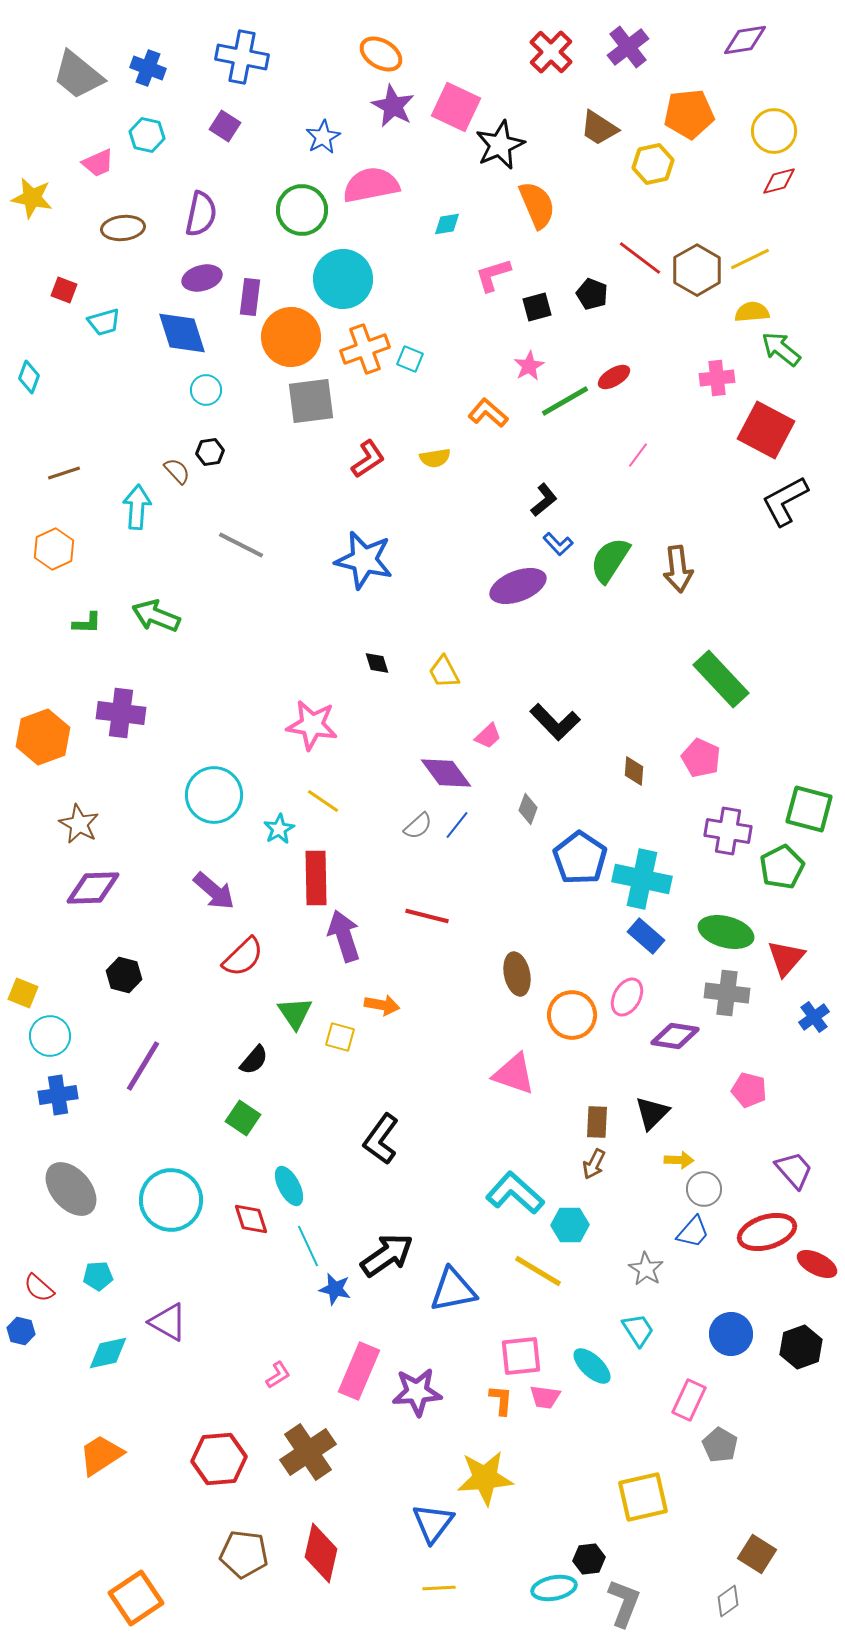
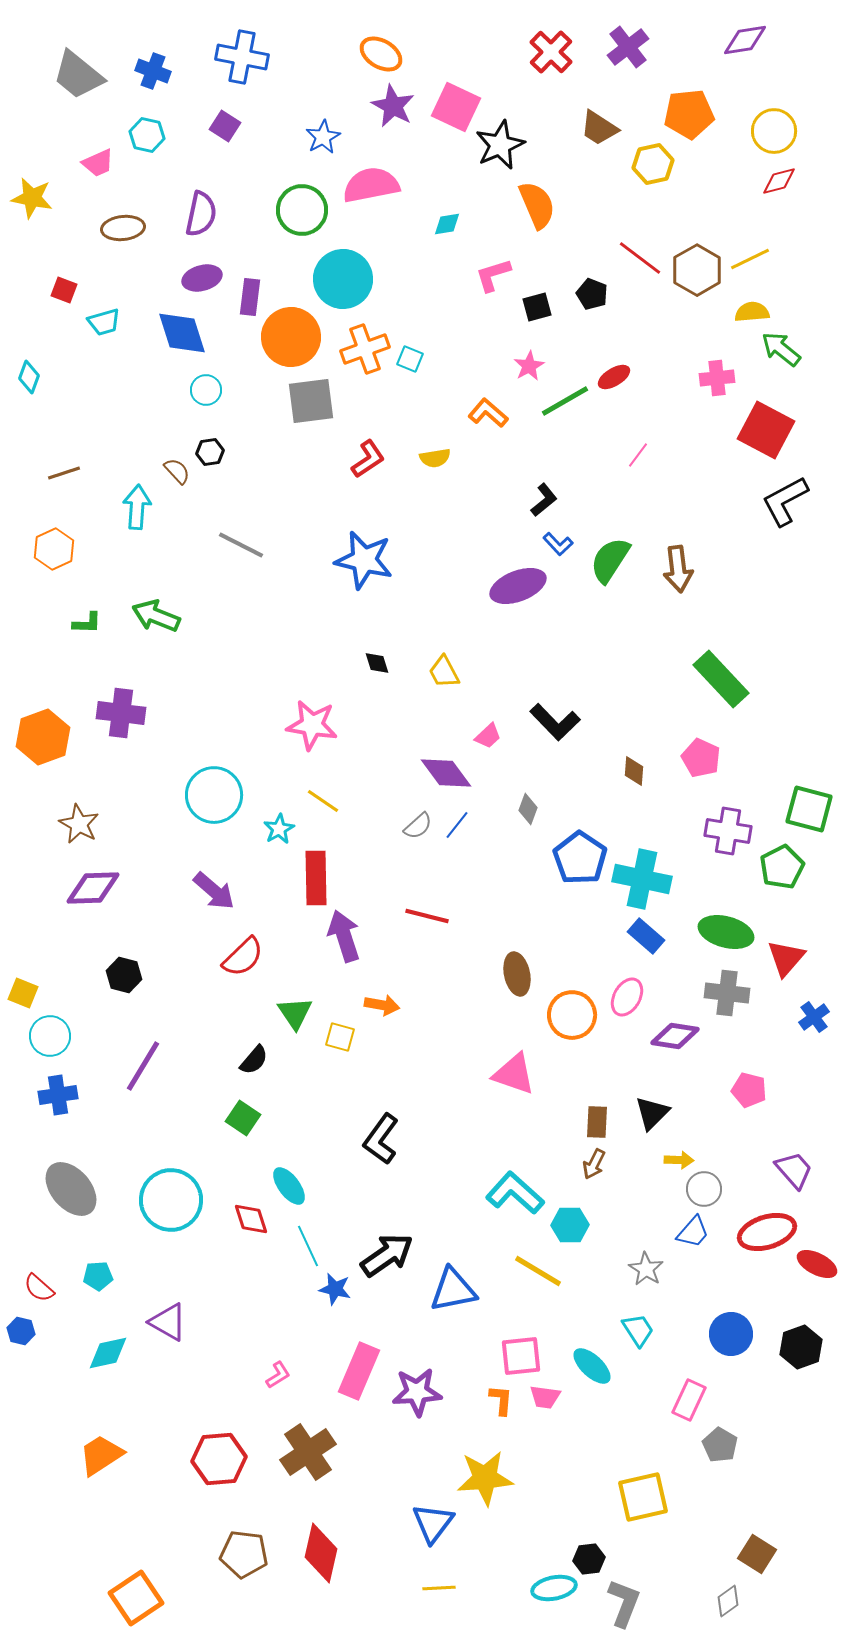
blue cross at (148, 68): moved 5 px right, 3 px down
cyan ellipse at (289, 1186): rotated 9 degrees counterclockwise
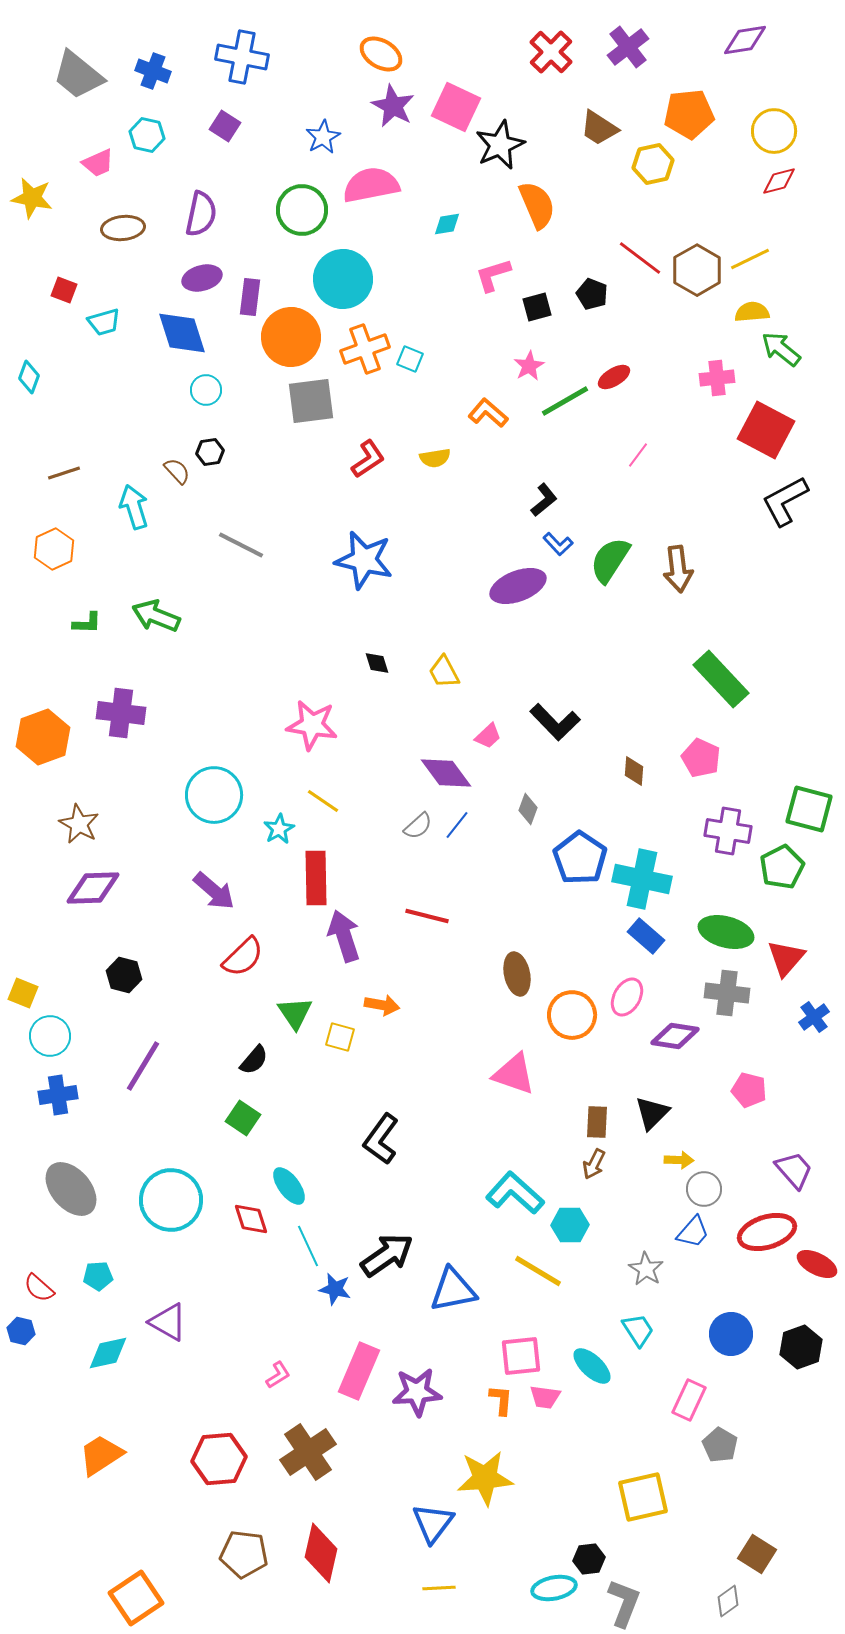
cyan arrow at (137, 507): moved 3 px left; rotated 21 degrees counterclockwise
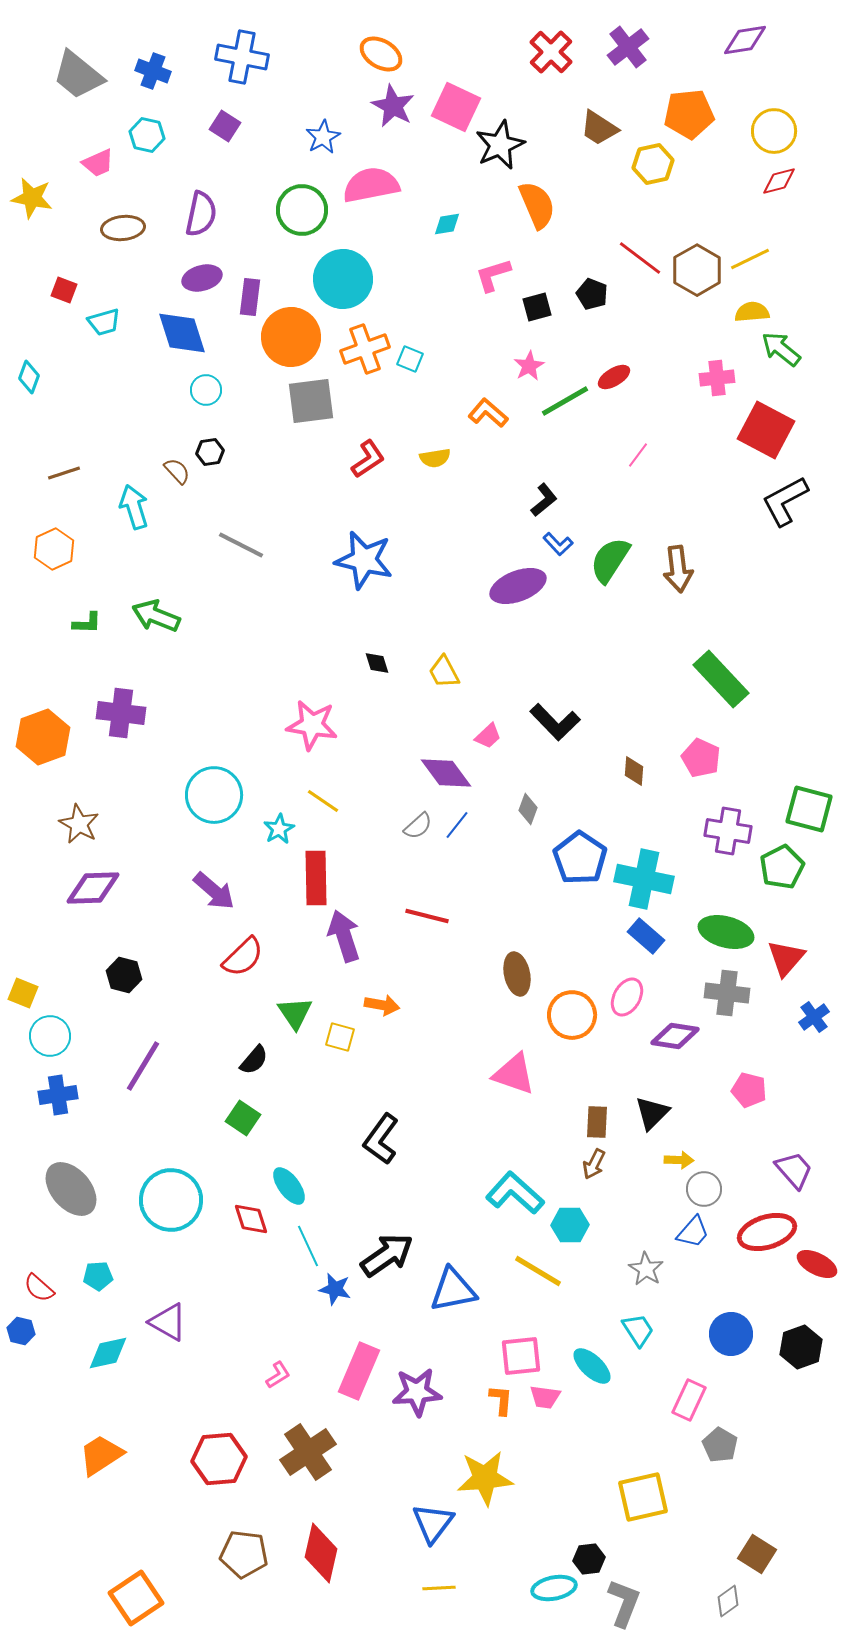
cyan cross at (642, 879): moved 2 px right
